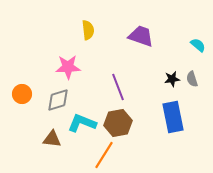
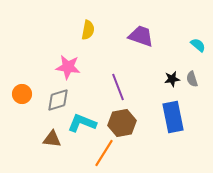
yellow semicircle: rotated 18 degrees clockwise
pink star: rotated 10 degrees clockwise
brown hexagon: moved 4 px right
orange line: moved 2 px up
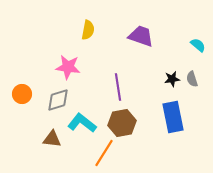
purple line: rotated 12 degrees clockwise
cyan L-shape: rotated 16 degrees clockwise
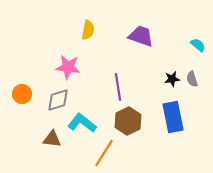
brown hexagon: moved 6 px right, 2 px up; rotated 16 degrees counterclockwise
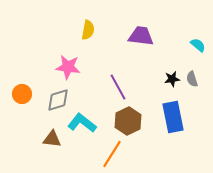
purple trapezoid: rotated 12 degrees counterclockwise
purple line: rotated 20 degrees counterclockwise
orange line: moved 8 px right, 1 px down
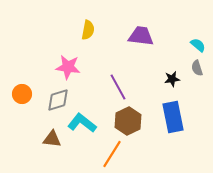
gray semicircle: moved 5 px right, 11 px up
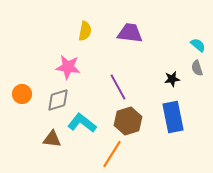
yellow semicircle: moved 3 px left, 1 px down
purple trapezoid: moved 11 px left, 3 px up
brown hexagon: rotated 8 degrees clockwise
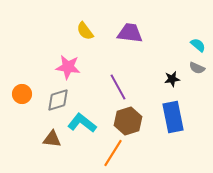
yellow semicircle: rotated 132 degrees clockwise
gray semicircle: rotated 49 degrees counterclockwise
orange line: moved 1 px right, 1 px up
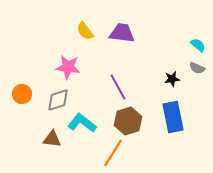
purple trapezoid: moved 8 px left
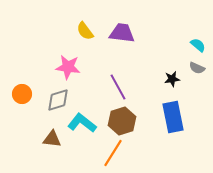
brown hexagon: moved 6 px left
